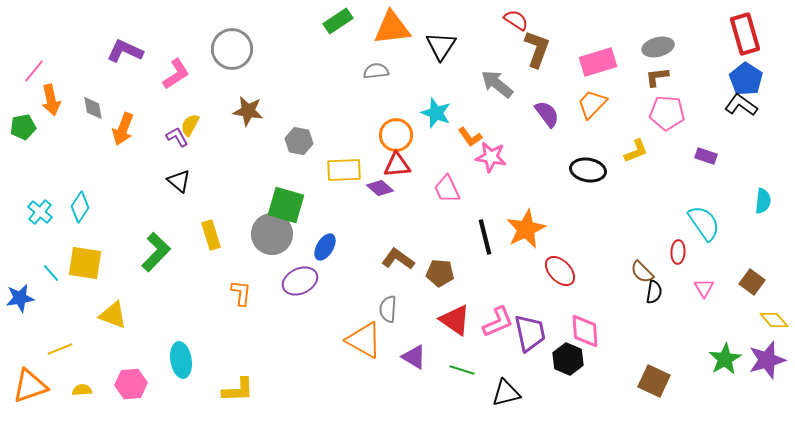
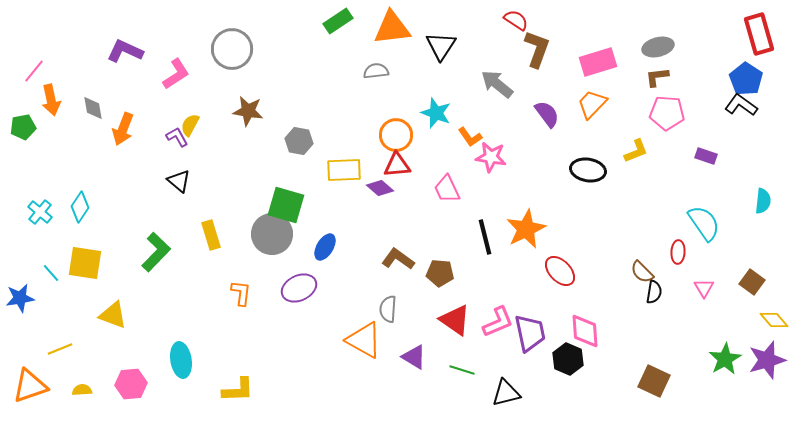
red rectangle at (745, 34): moved 14 px right
purple ellipse at (300, 281): moved 1 px left, 7 px down
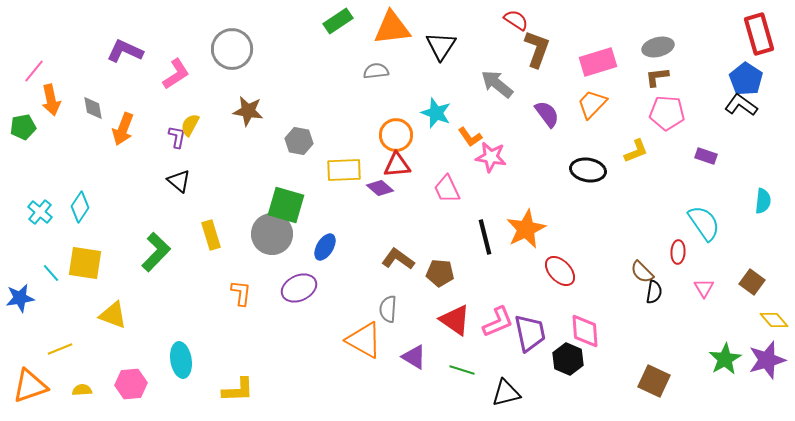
purple L-shape at (177, 137): rotated 40 degrees clockwise
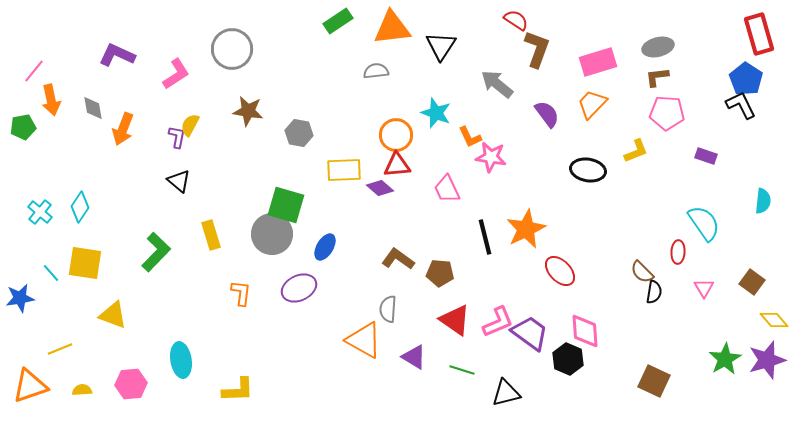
purple L-shape at (125, 51): moved 8 px left, 4 px down
black L-shape at (741, 105): rotated 28 degrees clockwise
orange L-shape at (470, 137): rotated 10 degrees clockwise
gray hexagon at (299, 141): moved 8 px up
purple trapezoid at (530, 333): rotated 42 degrees counterclockwise
